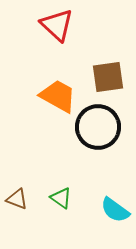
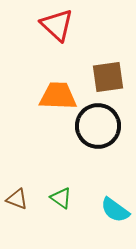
orange trapezoid: rotated 27 degrees counterclockwise
black circle: moved 1 px up
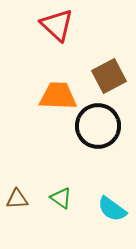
brown square: moved 1 px right, 1 px up; rotated 20 degrees counterclockwise
brown triangle: rotated 25 degrees counterclockwise
cyan semicircle: moved 3 px left, 1 px up
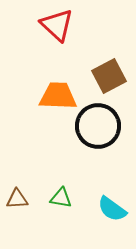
green triangle: rotated 25 degrees counterclockwise
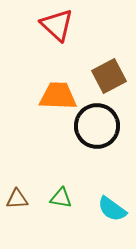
black circle: moved 1 px left
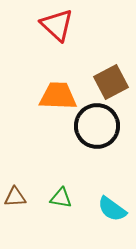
brown square: moved 2 px right, 6 px down
brown triangle: moved 2 px left, 2 px up
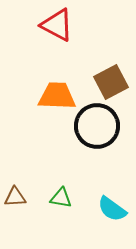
red triangle: rotated 15 degrees counterclockwise
orange trapezoid: moved 1 px left
